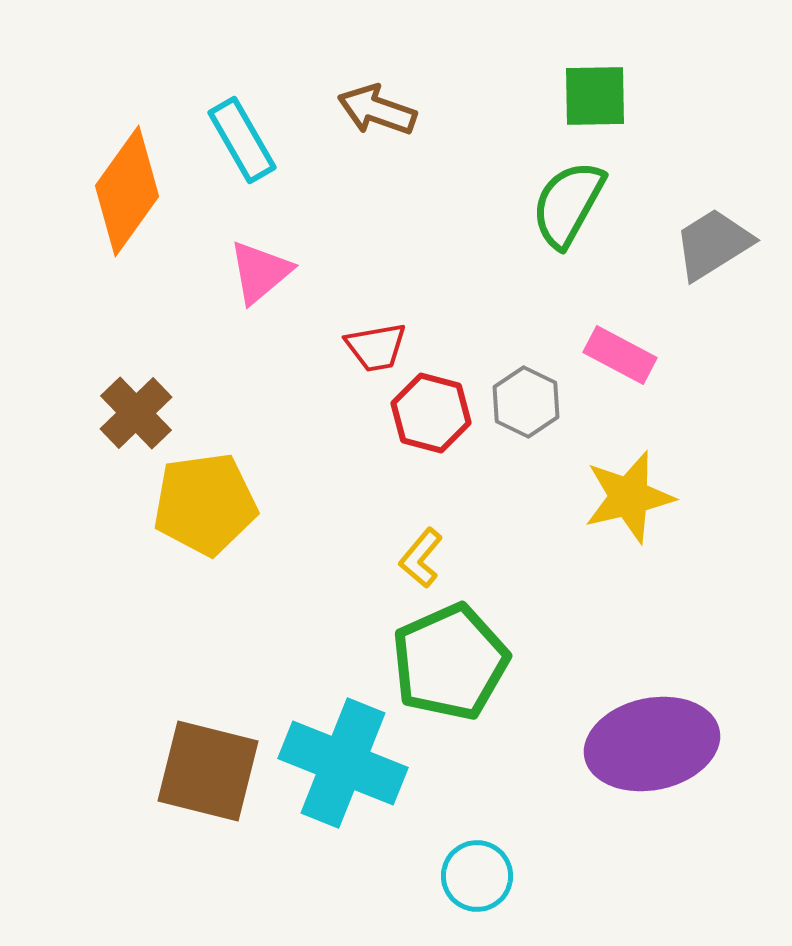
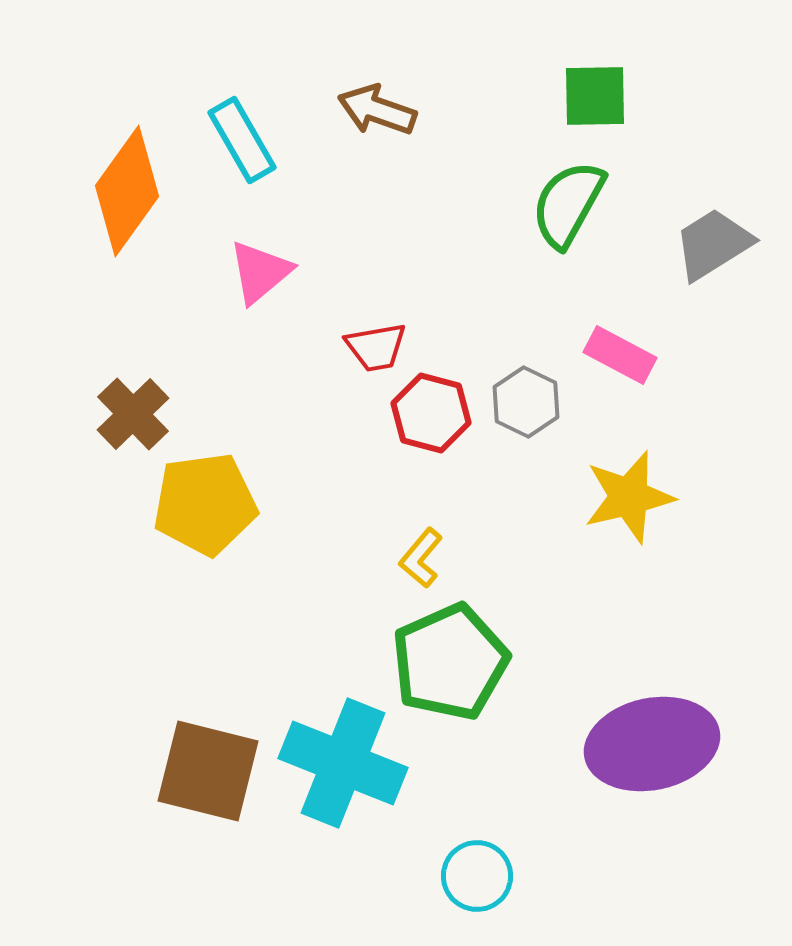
brown cross: moved 3 px left, 1 px down
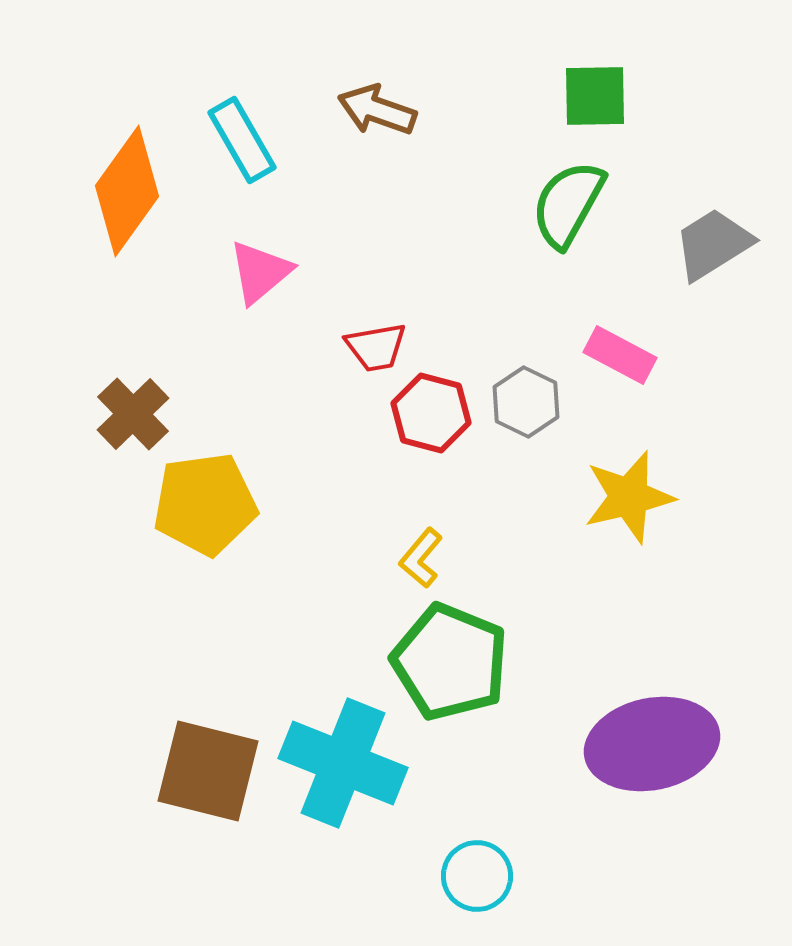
green pentagon: rotated 26 degrees counterclockwise
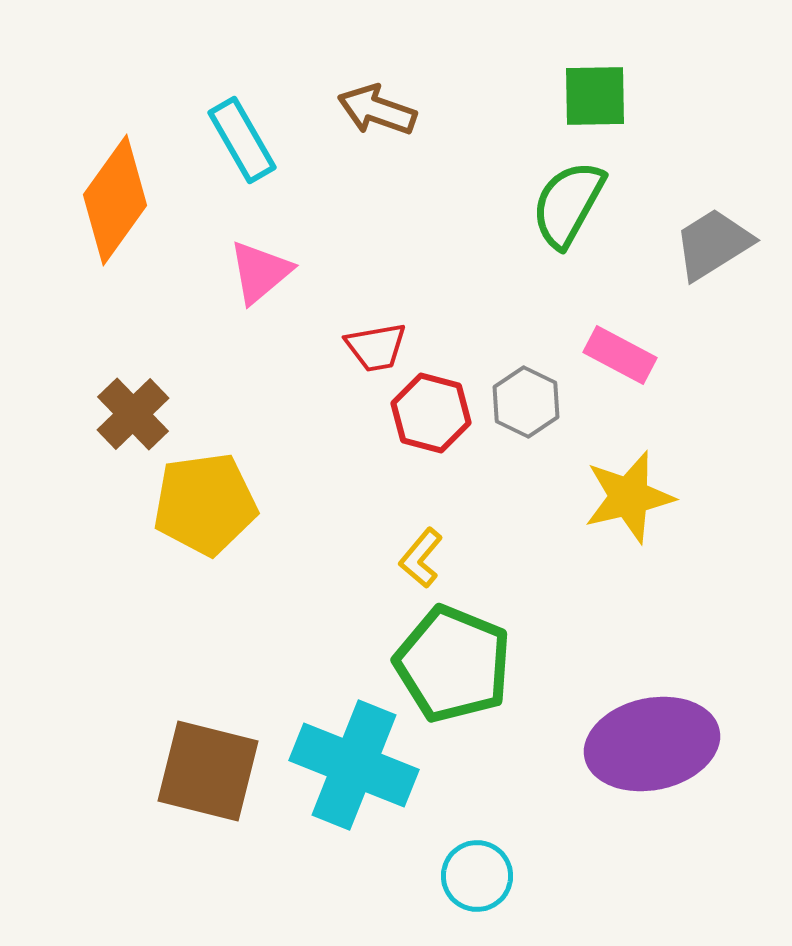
orange diamond: moved 12 px left, 9 px down
green pentagon: moved 3 px right, 2 px down
cyan cross: moved 11 px right, 2 px down
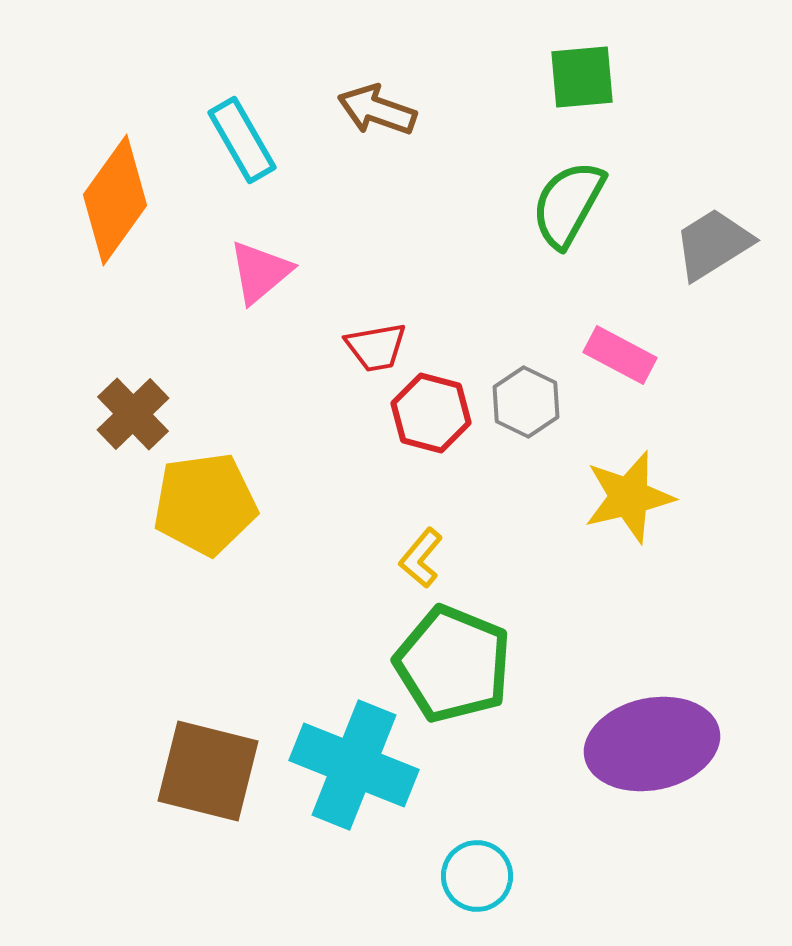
green square: moved 13 px left, 19 px up; rotated 4 degrees counterclockwise
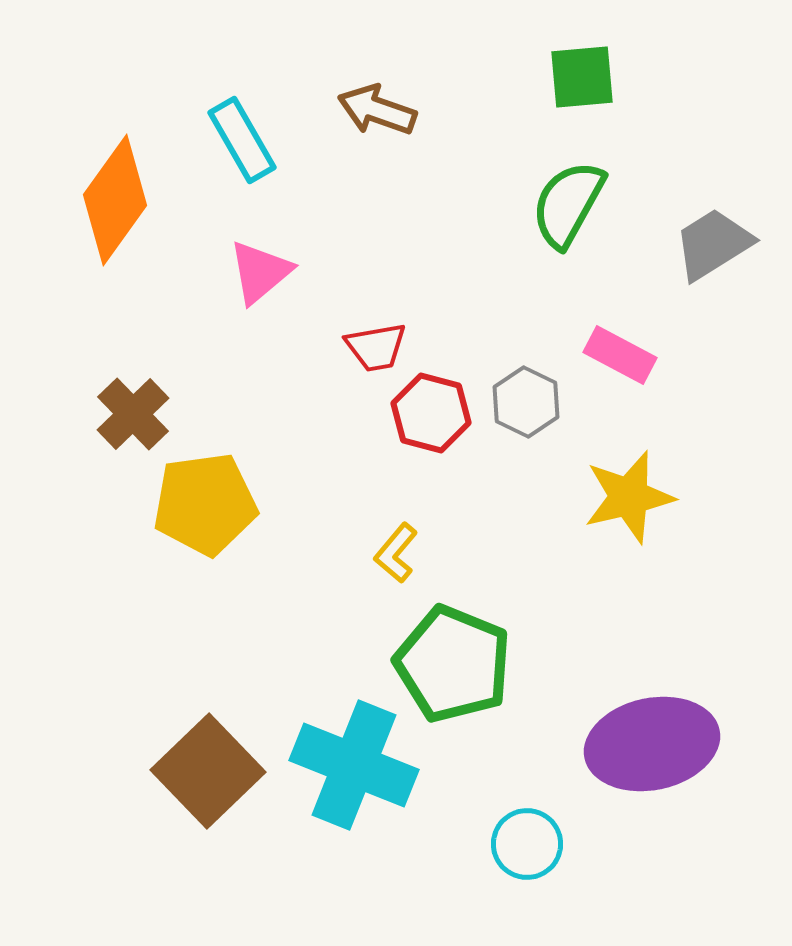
yellow L-shape: moved 25 px left, 5 px up
brown square: rotated 32 degrees clockwise
cyan circle: moved 50 px right, 32 px up
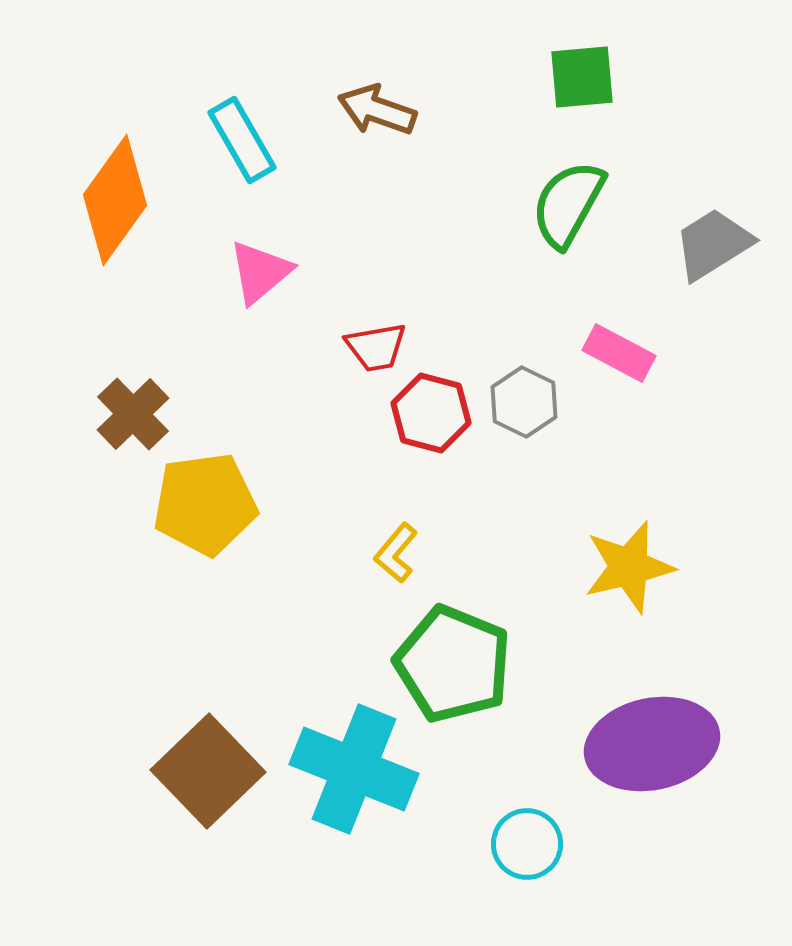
pink rectangle: moved 1 px left, 2 px up
gray hexagon: moved 2 px left
yellow star: moved 70 px down
cyan cross: moved 4 px down
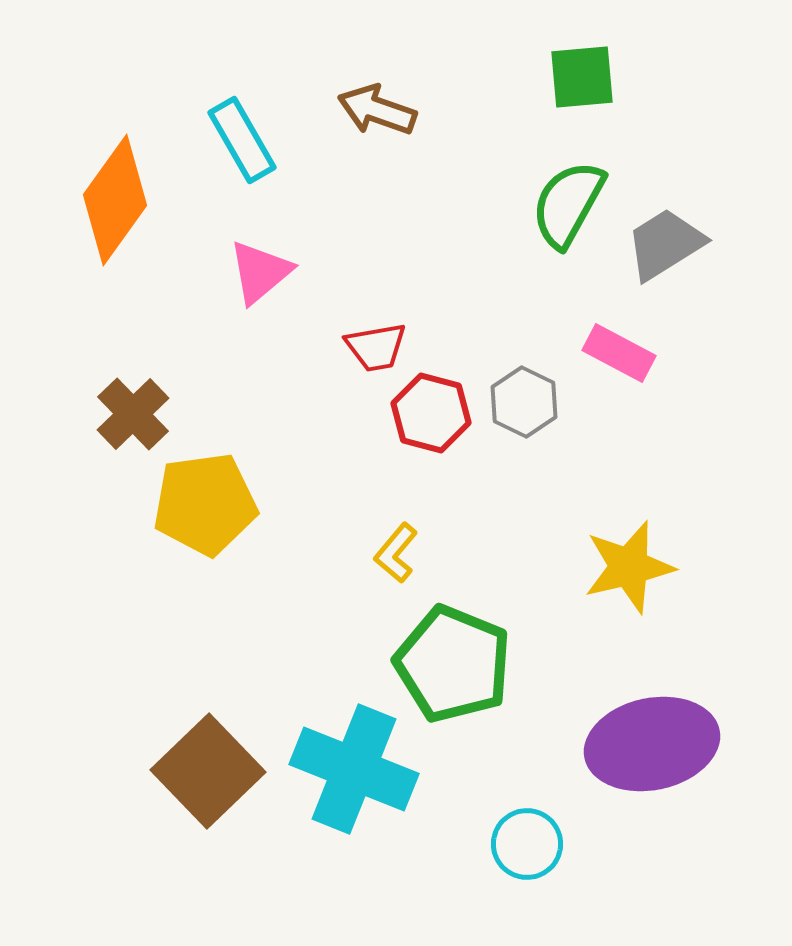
gray trapezoid: moved 48 px left
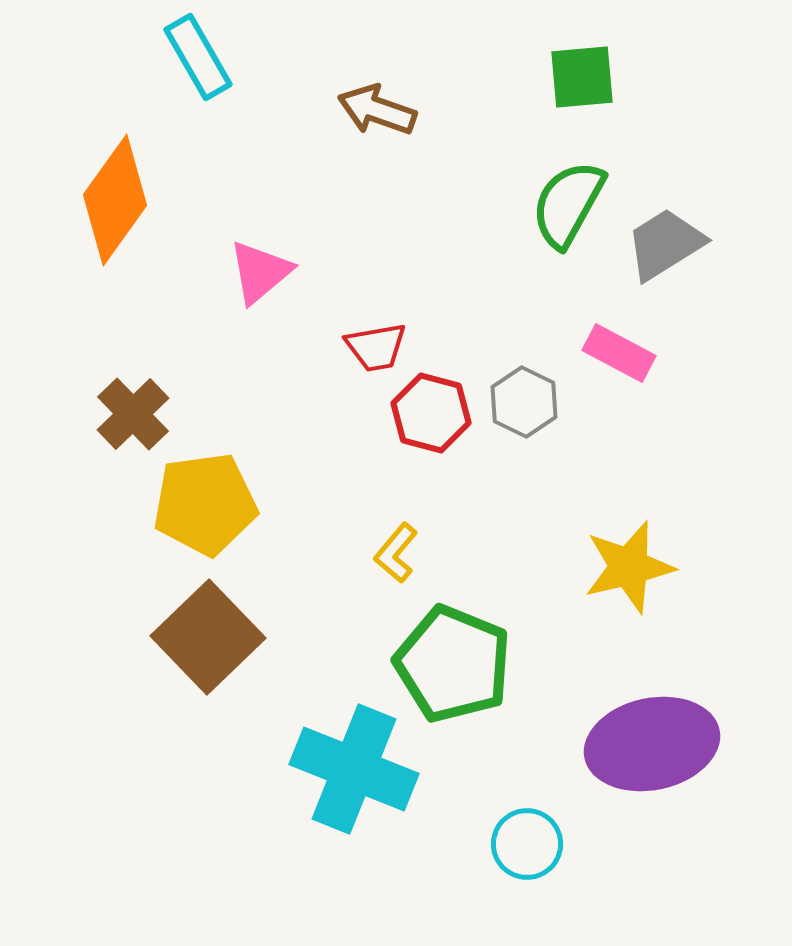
cyan rectangle: moved 44 px left, 83 px up
brown square: moved 134 px up
